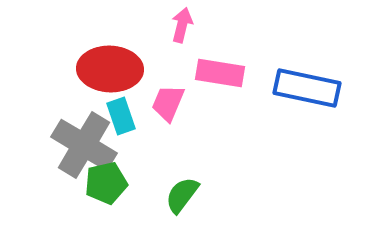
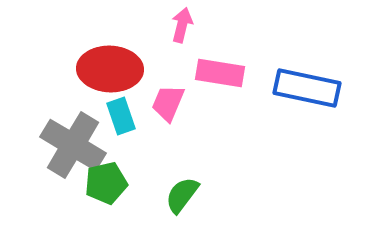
gray cross: moved 11 px left
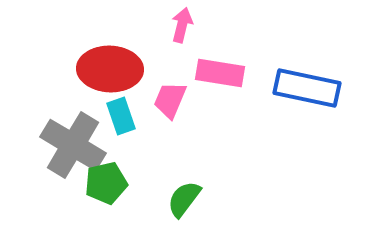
pink trapezoid: moved 2 px right, 3 px up
green semicircle: moved 2 px right, 4 px down
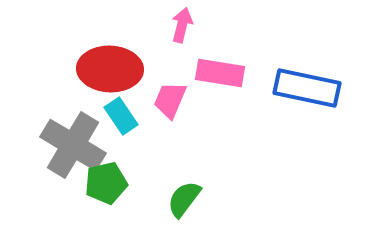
cyan rectangle: rotated 15 degrees counterclockwise
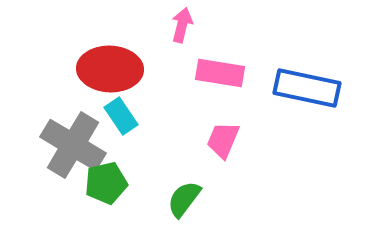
pink trapezoid: moved 53 px right, 40 px down
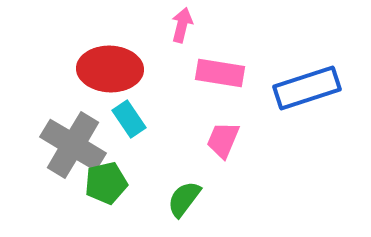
blue rectangle: rotated 30 degrees counterclockwise
cyan rectangle: moved 8 px right, 3 px down
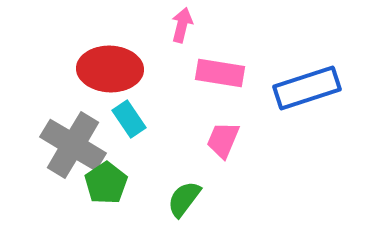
green pentagon: rotated 21 degrees counterclockwise
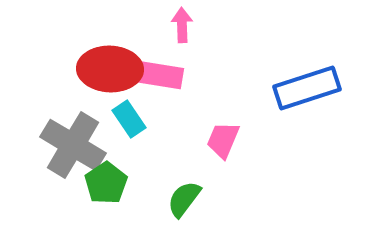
pink arrow: rotated 16 degrees counterclockwise
pink rectangle: moved 61 px left, 2 px down
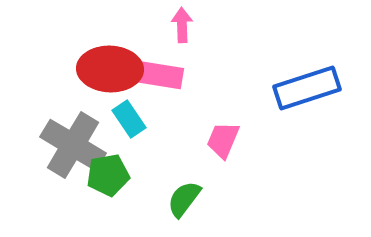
green pentagon: moved 2 px right, 8 px up; rotated 24 degrees clockwise
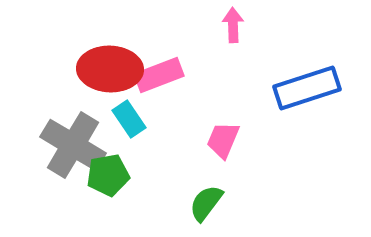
pink arrow: moved 51 px right
pink rectangle: rotated 30 degrees counterclockwise
green semicircle: moved 22 px right, 4 px down
